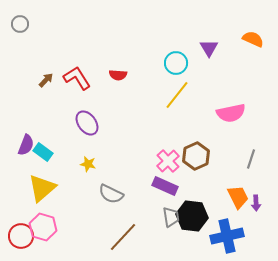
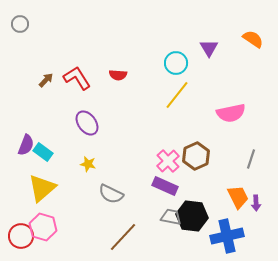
orange semicircle: rotated 10 degrees clockwise
gray trapezoid: rotated 70 degrees counterclockwise
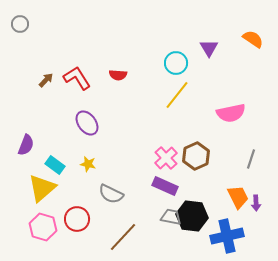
cyan rectangle: moved 12 px right, 13 px down
pink cross: moved 2 px left, 3 px up
red circle: moved 56 px right, 17 px up
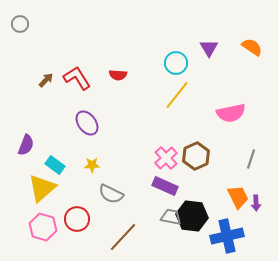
orange semicircle: moved 1 px left, 8 px down
yellow star: moved 4 px right, 1 px down; rotated 14 degrees counterclockwise
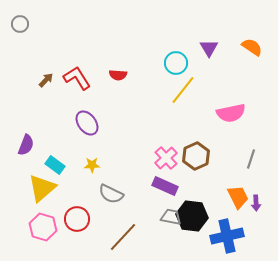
yellow line: moved 6 px right, 5 px up
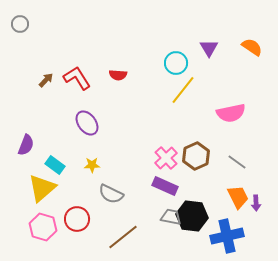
gray line: moved 14 px left, 3 px down; rotated 72 degrees counterclockwise
brown line: rotated 8 degrees clockwise
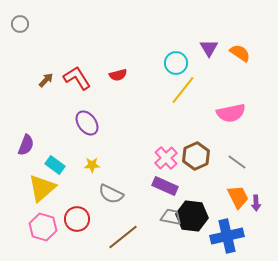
orange semicircle: moved 12 px left, 6 px down
red semicircle: rotated 18 degrees counterclockwise
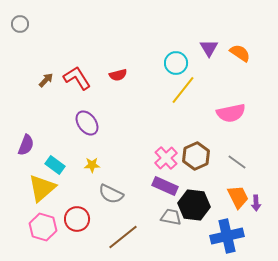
black hexagon: moved 2 px right, 11 px up
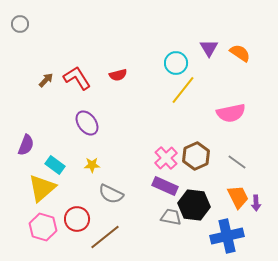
brown line: moved 18 px left
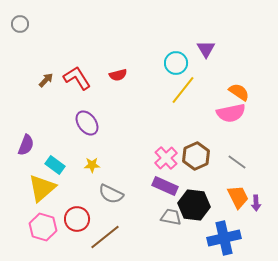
purple triangle: moved 3 px left, 1 px down
orange semicircle: moved 1 px left, 39 px down
blue cross: moved 3 px left, 2 px down
